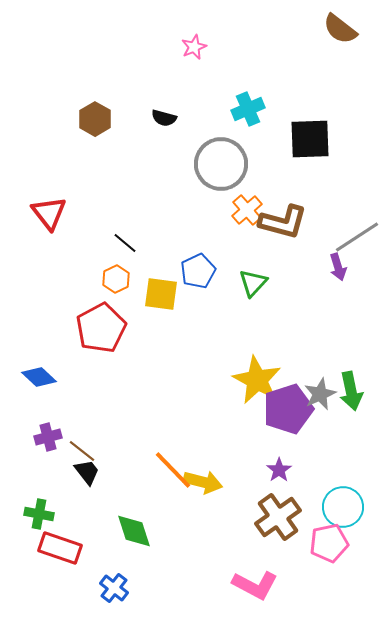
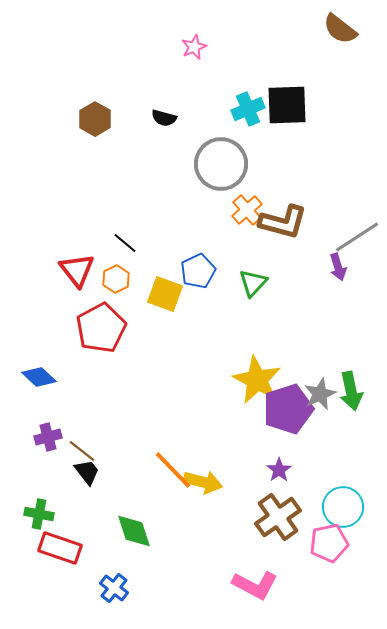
black square: moved 23 px left, 34 px up
red triangle: moved 28 px right, 57 px down
yellow square: moved 4 px right; rotated 12 degrees clockwise
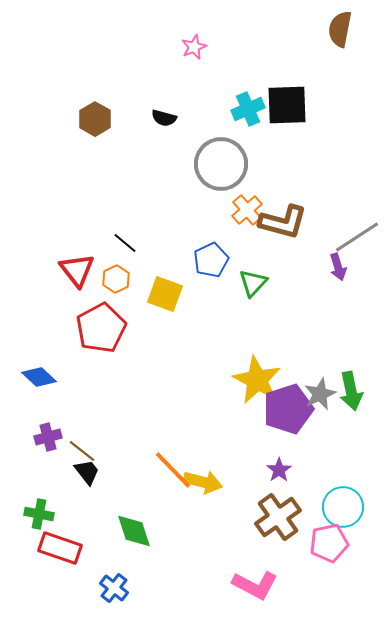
brown semicircle: rotated 63 degrees clockwise
blue pentagon: moved 13 px right, 11 px up
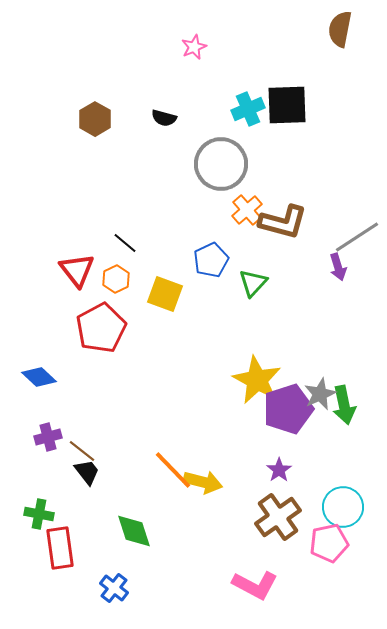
green arrow: moved 7 px left, 14 px down
red rectangle: rotated 63 degrees clockwise
